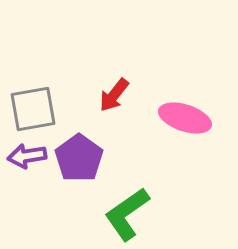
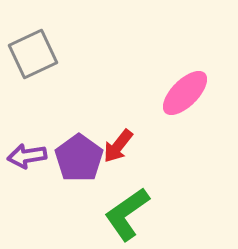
red arrow: moved 4 px right, 51 px down
gray square: moved 55 px up; rotated 15 degrees counterclockwise
pink ellipse: moved 25 px up; rotated 63 degrees counterclockwise
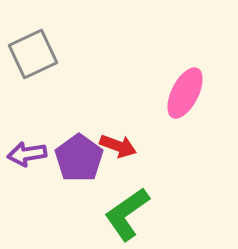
pink ellipse: rotated 18 degrees counterclockwise
red arrow: rotated 108 degrees counterclockwise
purple arrow: moved 2 px up
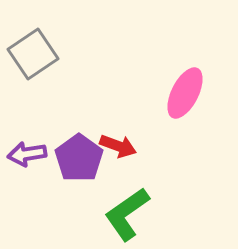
gray square: rotated 9 degrees counterclockwise
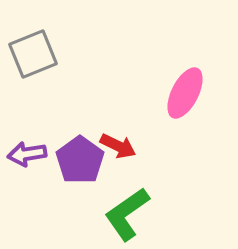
gray square: rotated 12 degrees clockwise
red arrow: rotated 6 degrees clockwise
purple pentagon: moved 1 px right, 2 px down
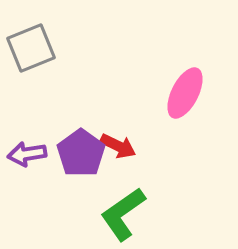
gray square: moved 2 px left, 6 px up
purple pentagon: moved 1 px right, 7 px up
green L-shape: moved 4 px left
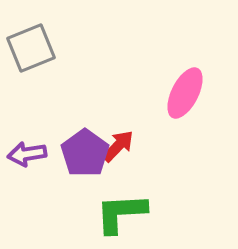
red arrow: rotated 72 degrees counterclockwise
purple pentagon: moved 4 px right
green L-shape: moved 2 px left, 1 px up; rotated 32 degrees clockwise
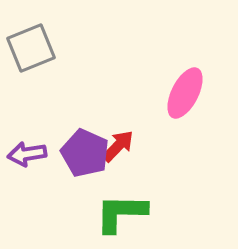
purple pentagon: rotated 12 degrees counterclockwise
green L-shape: rotated 4 degrees clockwise
